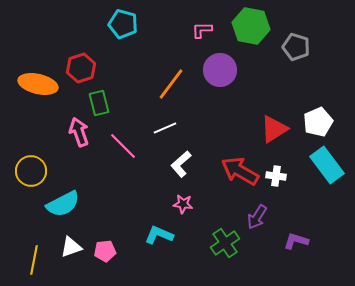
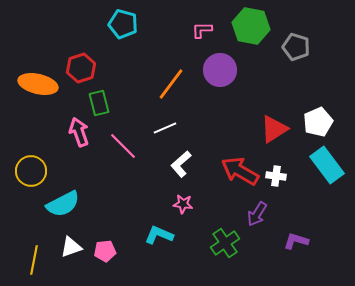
purple arrow: moved 3 px up
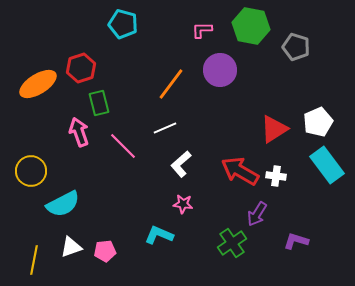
orange ellipse: rotated 45 degrees counterclockwise
green cross: moved 7 px right
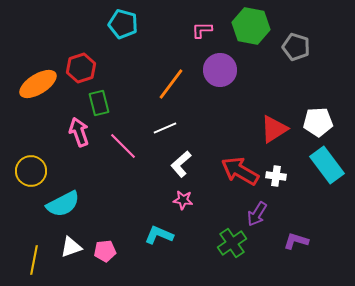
white pentagon: rotated 20 degrees clockwise
pink star: moved 4 px up
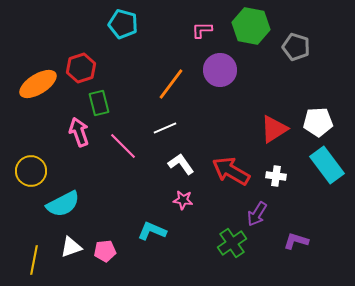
white L-shape: rotated 96 degrees clockwise
red arrow: moved 9 px left
cyan L-shape: moved 7 px left, 4 px up
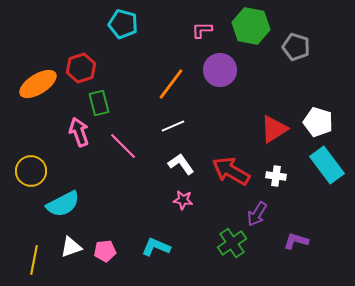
white pentagon: rotated 20 degrees clockwise
white line: moved 8 px right, 2 px up
cyan L-shape: moved 4 px right, 16 px down
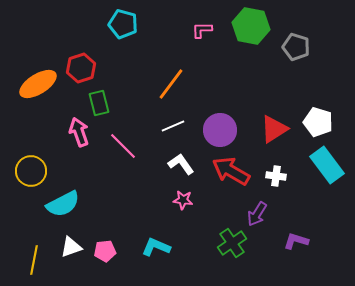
purple circle: moved 60 px down
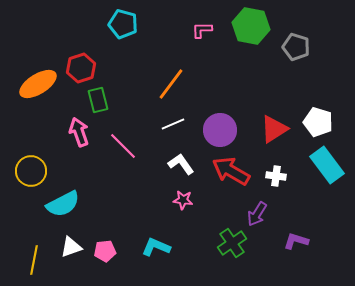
green rectangle: moved 1 px left, 3 px up
white line: moved 2 px up
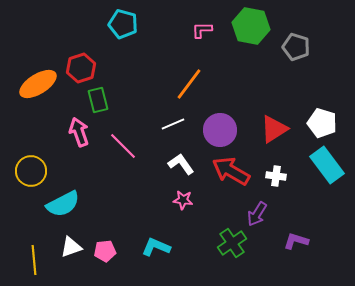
orange line: moved 18 px right
white pentagon: moved 4 px right, 1 px down
yellow line: rotated 16 degrees counterclockwise
